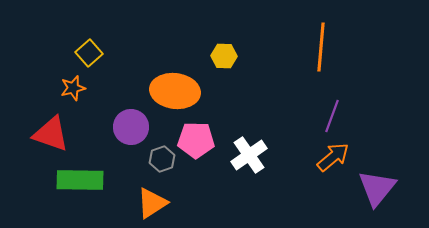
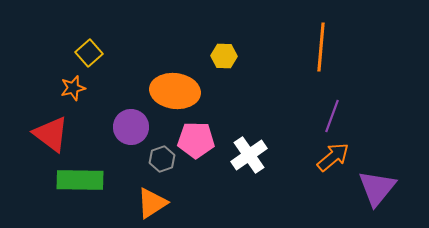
red triangle: rotated 18 degrees clockwise
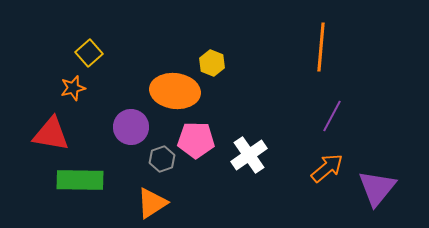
yellow hexagon: moved 12 px left, 7 px down; rotated 20 degrees clockwise
purple line: rotated 8 degrees clockwise
red triangle: rotated 27 degrees counterclockwise
orange arrow: moved 6 px left, 11 px down
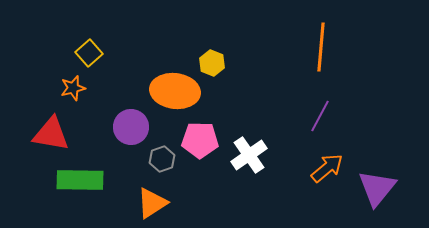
purple line: moved 12 px left
pink pentagon: moved 4 px right
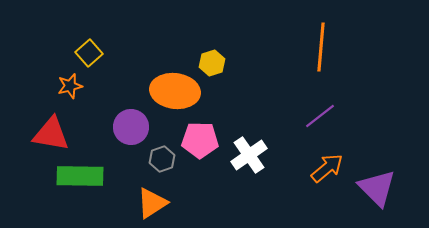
yellow hexagon: rotated 20 degrees clockwise
orange star: moved 3 px left, 2 px up
purple line: rotated 24 degrees clockwise
green rectangle: moved 4 px up
purple triangle: rotated 24 degrees counterclockwise
